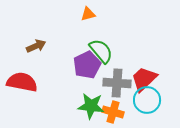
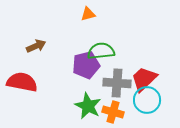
green semicircle: rotated 56 degrees counterclockwise
purple pentagon: moved 1 px left; rotated 12 degrees clockwise
green star: moved 3 px left; rotated 20 degrees clockwise
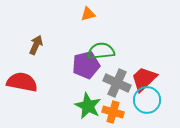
brown arrow: moved 1 px up; rotated 42 degrees counterclockwise
gray cross: rotated 20 degrees clockwise
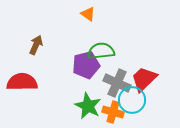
orange triangle: rotated 49 degrees clockwise
red semicircle: rotated 12 degrees counterclockwise
cyan circle: moved 15 px left
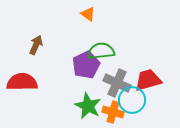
purple pentagon: rotated 12 degrees counterclockwise
red trapezoid: moved 4 px right, 1 px down; rotated 28 degrees clockwise
